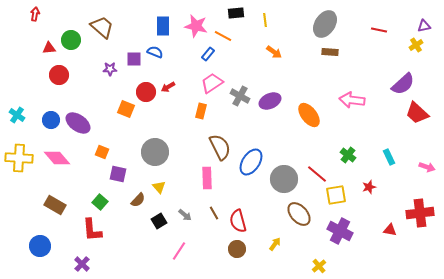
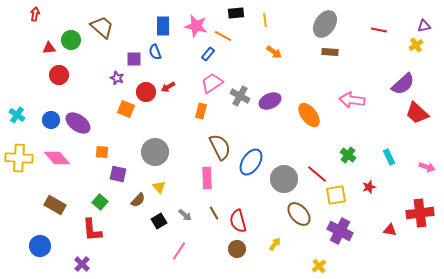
blue semicircle at (155, 52): rotated 133 degrees counterclockwise
purple star at (110, 69): moved 7 px right, 9 px down; rotated 24 degrees clockwise
orange square at (102, 152): rotated 16 degrees counterclockwise
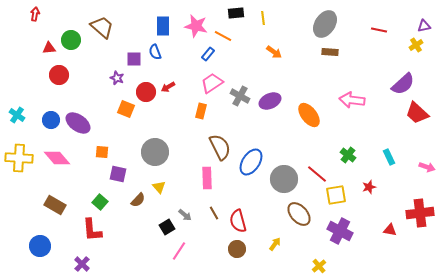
yellow line at (265, 20): moved 2 px left, 2 px up
black square at (159, 221): moved 8 px right, 6 px down
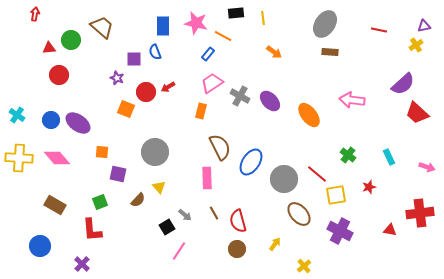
pink star at (196, 26): moved 3 px up
purple ellipse at (270, 101): rotated 70 degrees clockwise
green square at (100, 202): rotated 28 degrees clockwise
yellow cross at (319, 266): moved 15 px left
